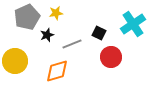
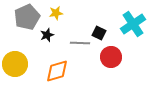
gray line: moved 8 px right, 1 px up; rotated 24 degrees clockwise
yellow circle: moved 3 px down
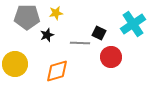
gray pentagon: rotated 25 degrees clockwise
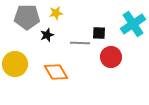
black square: rotated 24 degrees counterclockwise
orange diamond: moved 1 px left, 1 px down; rotated 75 degrees clockwise
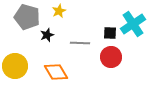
yellow star: moved 3 px right, 2 px up; rotated 16 degrees counterclockwise
gray pentagon: rotated 15 degrees clockwise
black square: moved 11 px right
yellow circle: moved 2 px down
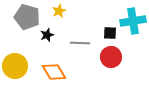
cyan cross: moved 3 px up; rotated 25 degrees clockwise
orange diamond: moved 2 px left
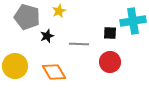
black star: moved 1 px down
gray line: moved 1 px left, 1 px down
red circle: moved 1 px left, 5 px down
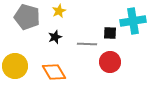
black star: moved 8 px right, 1 px down
gray line: moved 8 px right
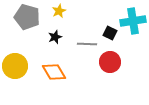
black square: rotated 24 degrees clockwise
